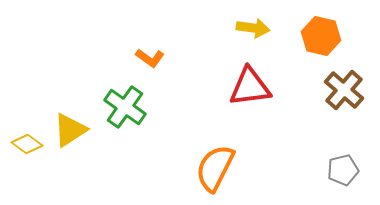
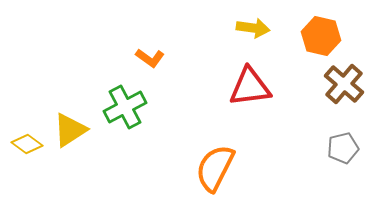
brown cross: moved 6 px up
green cross: rotated 27 degrees clockwise
gray pentagon: moved 22 px up
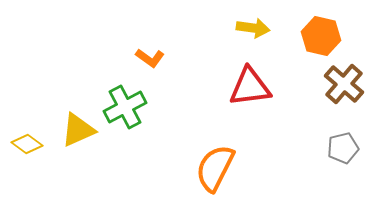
yellow triangle: moved 8 px right; rotated 9 degrees clockwise
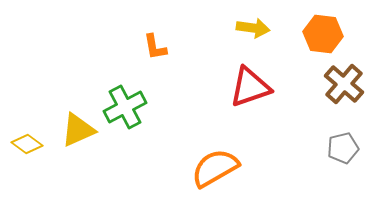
orange hexagon: moved 2 px right, 2 px up; rotated 6 degrees counterclockwise
orange L-shape: moved 5 px right, 11 px up; rotated 44 degrees clockwise
red triangle: rotated 12 degrees counterclockwise
orange semicircle: rotated 33 degrees clockwise
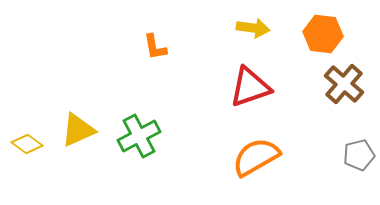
green cross: moved 14 px right, 29 px down
gray pentagon: moved 16 px right, 7 px down
orange semicircle: moved 41 px right, 11 px up
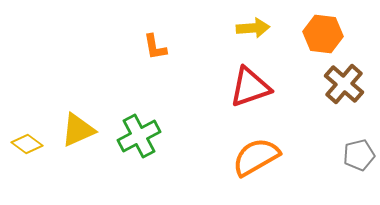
yellow arrow: rotated 12 degrees counterclockwise
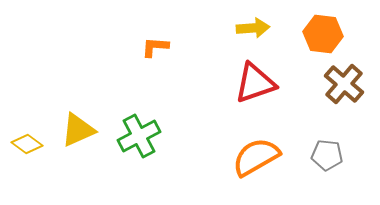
orange L-shape: rotated 104 degrees clockwise
red triangle: moved 5 px right, 4 px up
gray pentagon: moved 32 px left; rotated 20 degrees clockwise
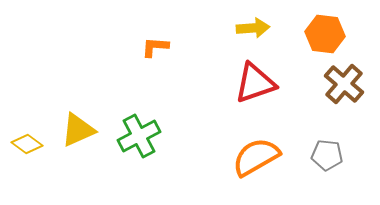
orange hexagon: moved 2 px right
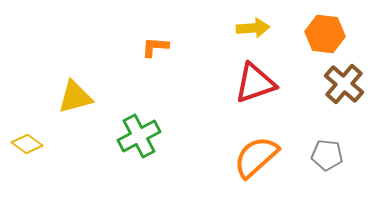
yellow triangle: moved 3 px left, 33 px up; rotated 9 degrees clockwise
orange semicircle: rotated 12 degrees counterclockwise
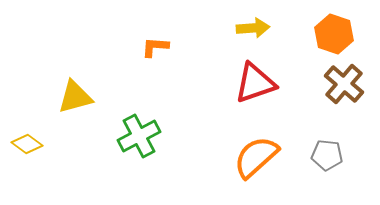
orange hexagon: moved 9 px right; rotated 12 degrees clockwise
